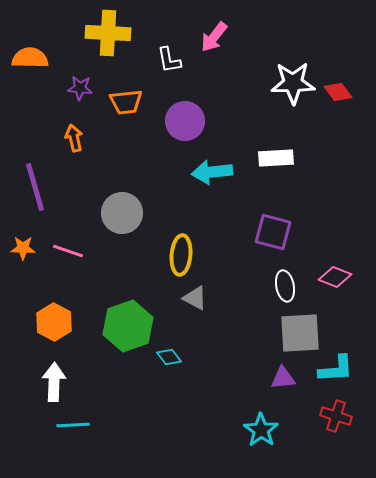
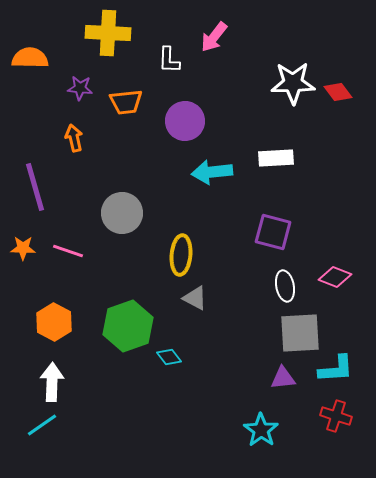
white L-shape: rotated 12 degrees clockwise
white arrow: moved 2 px left
cyan line: moved 31 px left; rotated 32 degrees counterclockwise
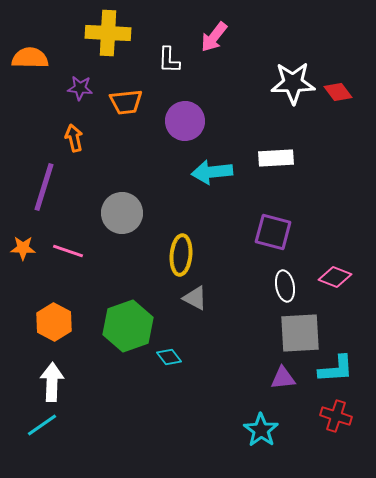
purple line: moved 9 px right; rotated 33 degrees clockwise
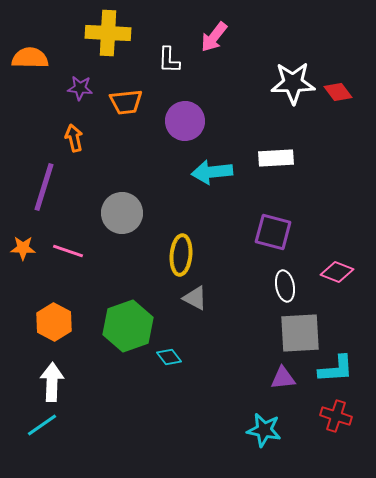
pink diamond: moved 2 px right, 5 px up
cyan star: moved 3 px right; rotated 24 degrees counterclockwise
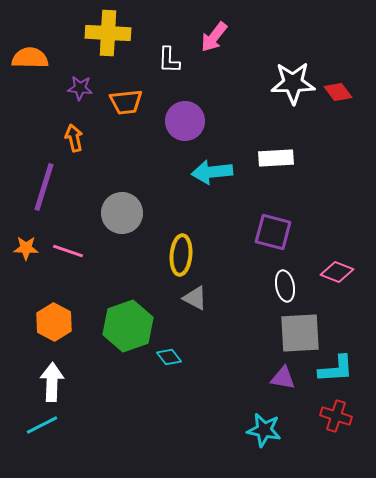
orange star: moved 3 px right
purple triangle: rotated 16 degrees clockwise
cyan line: rotated 8 degrees clockwise
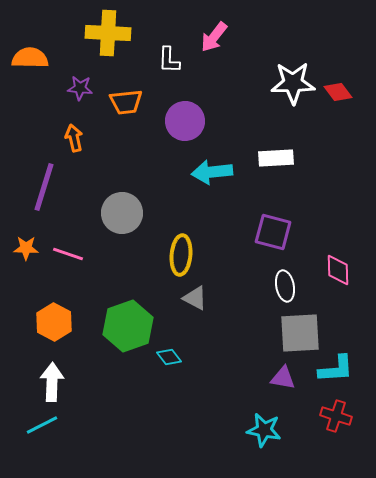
pink line: moved 3 px down
pink diamond: moved 1 px right, 2 px up; rotated 68 degrees clockwise
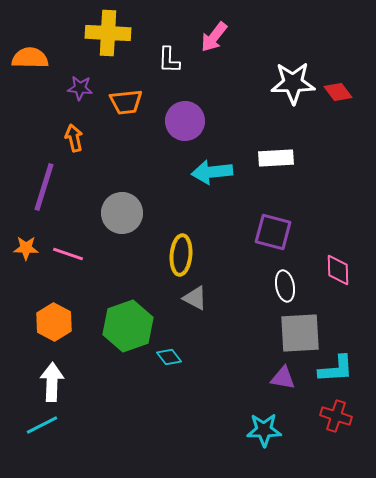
cyan star: rotated 12 degrees counterclockwise
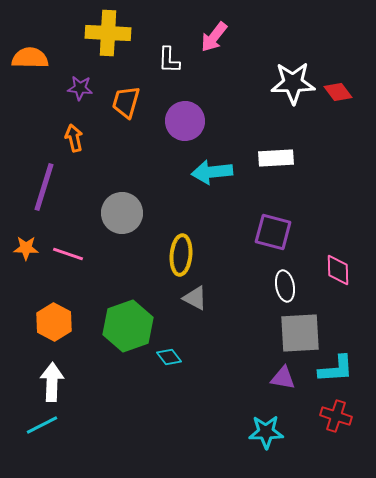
orange trapezoid: rotated 112 degrees clockwise
cyan star: moved 2 px right, 2 px down
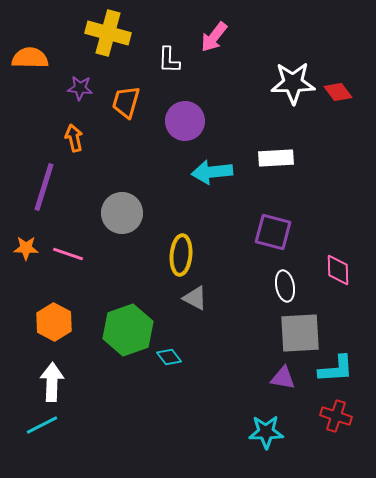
yellow cross: rotated 12 degrees clockwise
green hexagon: moved 4 px down
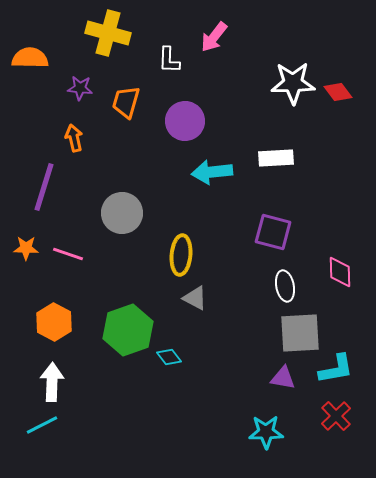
pink diamond: moved 2 px right, 2 px down
cyan L-shape: rotated 6 degrees counterclockwise
red cross: rotated 28 degrees clockwise
